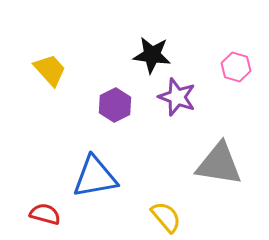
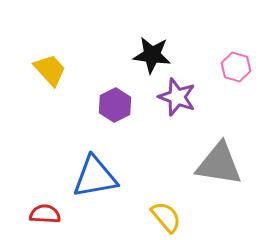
red semicircle: rotated 12 degrees counterclockwise
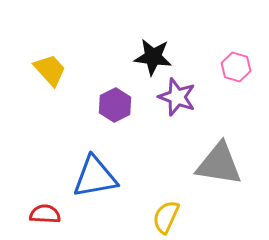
black star: moved 1 px right, 2 px down
yellow semicircle: rotated 116 degrees counterclockwise
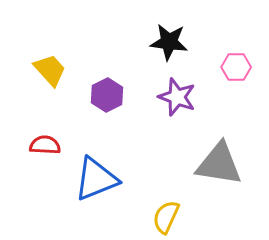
black star: moved 16 px right, 15 px up
pink hexagon: rotated 16 degrees counterclockwise
purple hexagon: moved 8 px left, 10 px up
blue triangle: moved 1 px right, 2 px down; rotated 12 degrees counterclockwise
red semicircle: moved 69 px up
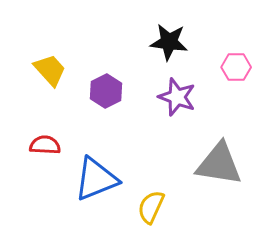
purple hexagon: moved 1 px left, 4 px up
yellow semicircle: moved 15 px left, 10 px up
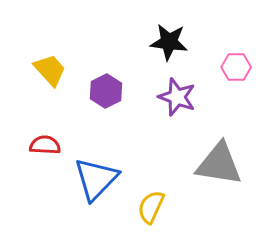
blue triangle: rotated 24 degrees counterclockwise
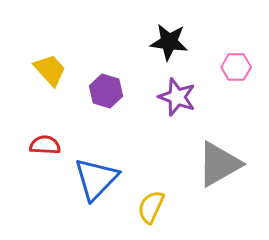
purple hexagon: rotated 16 degrees counterclockwise
gray triangle: rotated 39 degrees counterclockwise
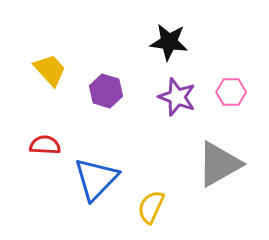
pink hexagon: moved 5 px left, 25 px down
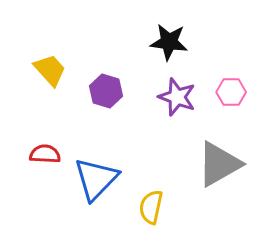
red semicircle: moved 9 px down
yellow semicircle: rotated 12 degrees counterclockwise
